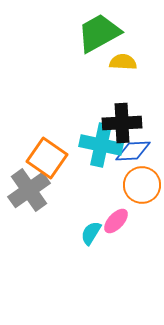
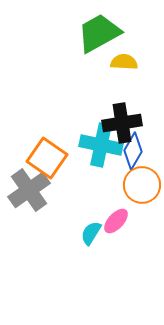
yellow semicircle: moved 1 px right
black cross: rotated 6 degrees counterclockwise
blue diamond: rotated 57 degrees counterclockwise
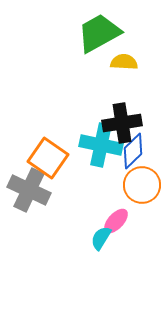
blue diamond: rotated 15 degrees clockwise
orange square: moved 1 px right
gray cross: rotated 30 degrees counterclockwise
cyan semicircle: moved 10 px right, 5 px down
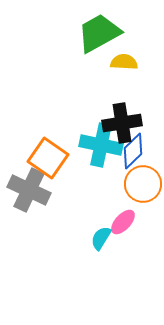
orange circle: moved 1 px right, 1 px up
pink ellipse: moved 7 px right, 1 px down
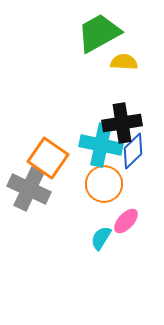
orange circle: moved 39 px left
gray cross: moved 1 px up
pink ellipse: moved 3 px right, 1 px up
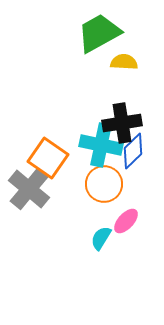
gray cross: rotated 15 degrees clockwise
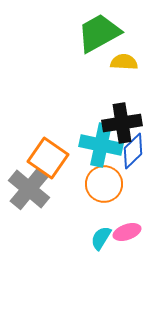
pink ellipse: moved 1 px right, 11 px down; rotated 28 degrees clockwise
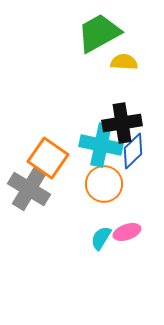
gray cross: rotated 9 degrees counterclockwise
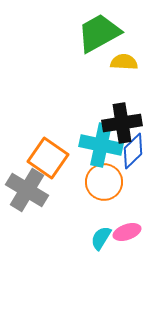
orange circle: moved 2 px up
gray cross: moved 2 px left, 1 px down
